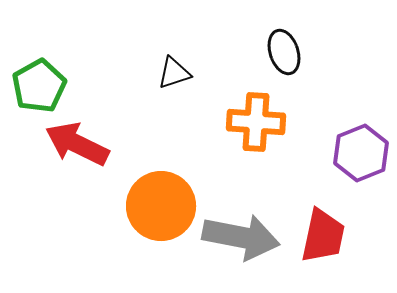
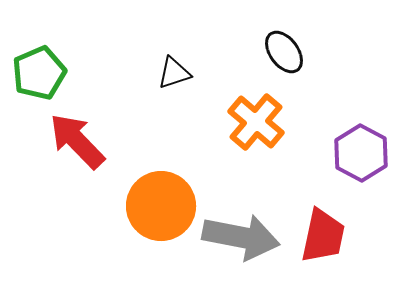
black ellipse: rotated 18 degrees counterclockwise
green pentagon: moved 13 px up; rotated 6 degrees clockwise
orange cross: rotated 36 degrees clockwise
red arrow: moved 3 px up; rotated 20 degrees clockwise
purple hexagon: rotated 10 degrees counterclockwise
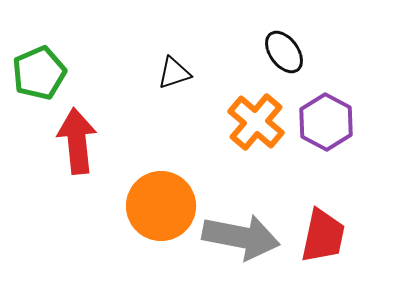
red arrow: rotated 38 degrees clockwise
purple hexagon: moved 35 px left, 31 px up
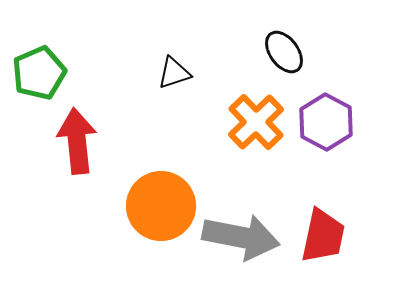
orange cross: rotated 6 degrees clockwise
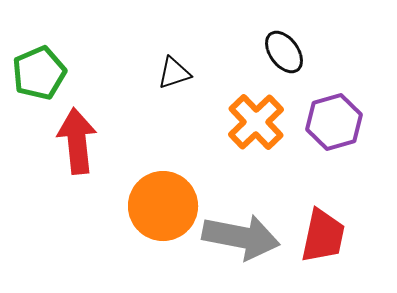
purple hexagon: moved 8 px right; rotated 16 degrees clockwise
orange circle: moved 2 px right
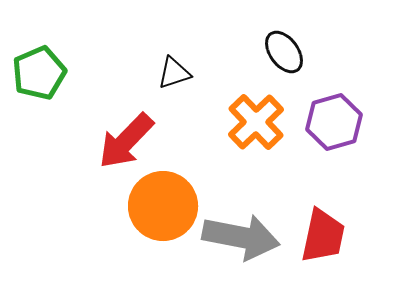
red arrow: moved 49 px right; rotated 130 degrees counterclockwise
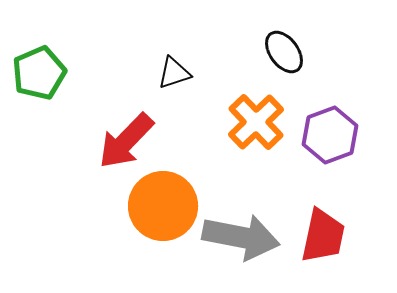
purple hexagon: moved 4 px left, 13 px down; rotated 4 degrees counterclockwise
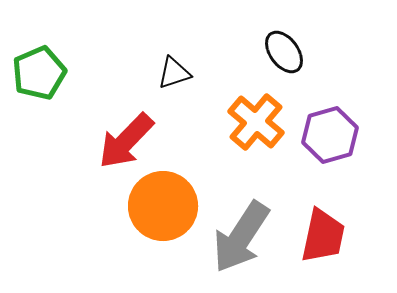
orange cross: rotated 6 degrees counterclockwise
purple hexagon: rotated 4 degrees clockwise
gray arrow: rotated 112 degrees clockwise
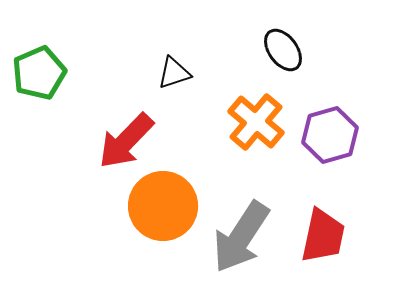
black ellipse: moved 1 px left, 2 px up
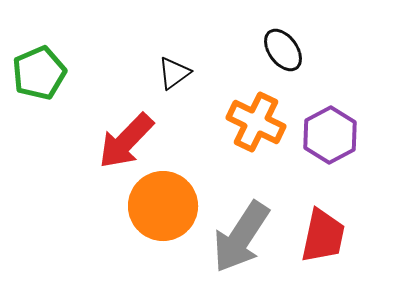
black triangle: rotated 18 degrees counterclockwise
orange cross: rotated 14 degrees counterclockwise
purple hexagon: rotated 12 degrees counterclockwise
